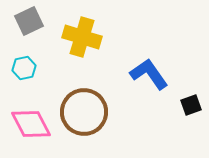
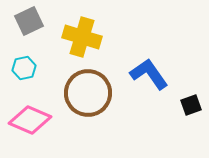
brown circle: moved 4 px right, 19 px up
pink diamond: moved 1 px left, 4 px up; rotated 39 degrees counterclockwise
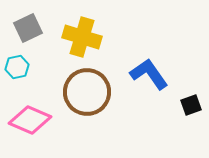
gray square: moved 1 px left, 7 px down
cyan hexagon: moved 7 px left, 1 px up
brown circle: moved 1 px left, 1 px up
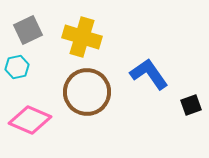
gray square: moved 2 px down
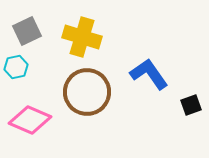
gray square: moved 1 px left, 1 px down
cyan hexagon: moved 1 px left
